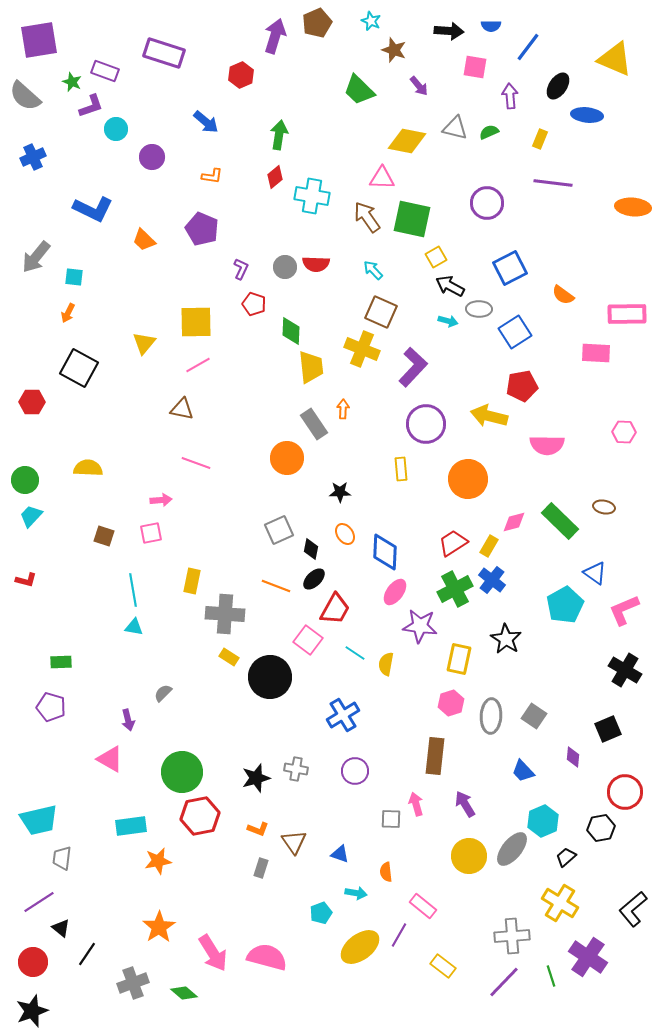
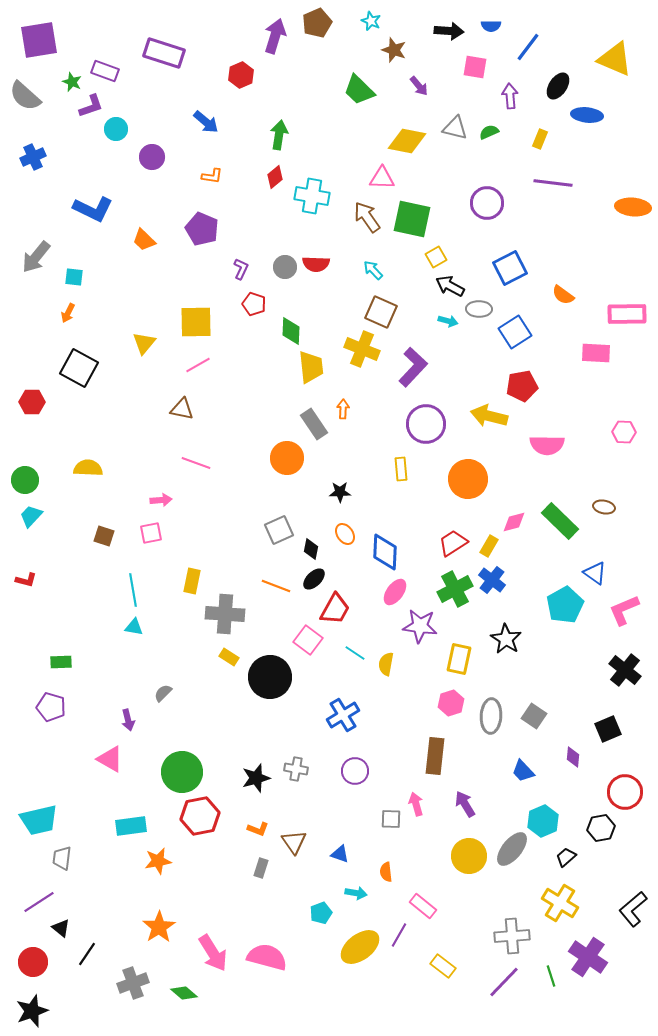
black cross at (625, 670): rotated 8 degrees clockwise
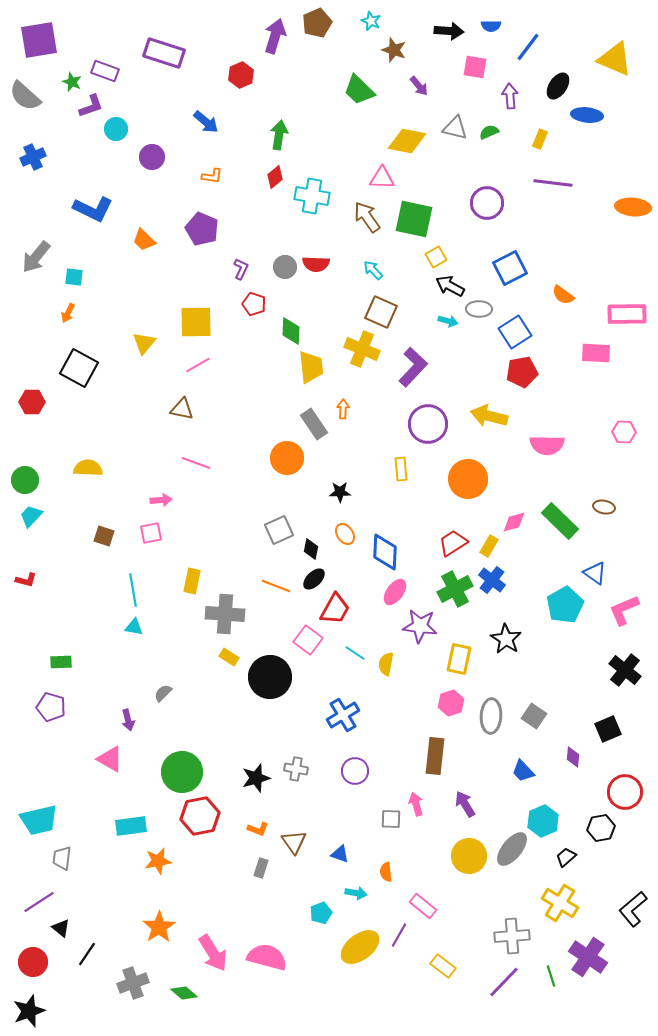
green square at (412, 219): moved 2 px right
red pentagon at (522, 386): moved 14 px up
purple circle at (426, 424): moved 2 px right
black star at (32, 1011): moved 3 px left
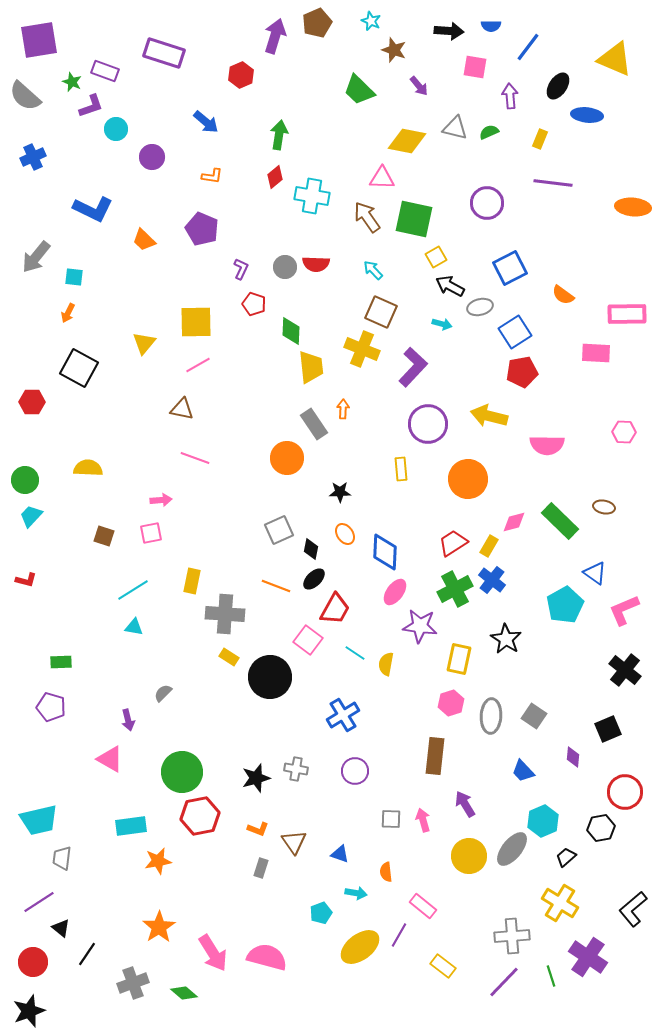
gray ellipse at (479, 309): moved 1 px right, 2 px up; rotated 15 degrees counterclockwise
cyan arrow at (448, 321): moved 6 px left, 3 px down
pink line at (196, 463): moved 1 px left, 5 px up
cyan line at (133, 590): rotated 68 degrees clockwise
pink arrow at (416, 804): moved 7 px right, 16 px down
